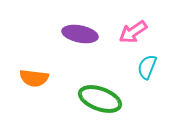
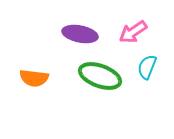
green ellipse: moved 23 px up
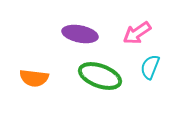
pink arrow: moved 4 px right, 1 px down
cyan semicircle: moved 3 px right
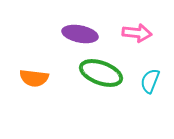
pink arrow: rotated 140 degrees counterclockwise
cyan semicircle: moved 14 px down
green ellipse: moved 1 px right, 3 px up
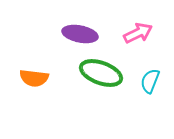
pink arrow: moved 1 px right; rotated 32 degrees counterclockwise
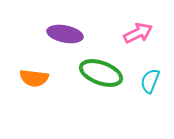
purple ellipse: moved 15 px left
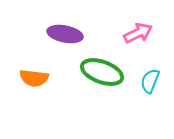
green ellipse: moved 1 px right, 1 px up
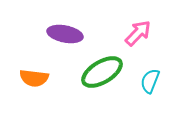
pink arrow: rotated 20 degrees counterclockwise
green ellipse: rotated 51 degrees counterclockwise
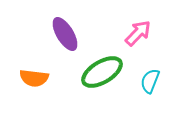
purple ellipse: rotated 48 degrees clockwise
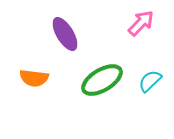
pink arrow: moved 3 px right, 10 px up
green ellipse: moved 8 px down
cyan semicircle: rotated 25 degrees clockwise
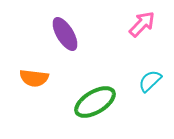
pink arrow: moved 1 px right, 1 px down
green ellipse: moved 7 px left, 22 px down
